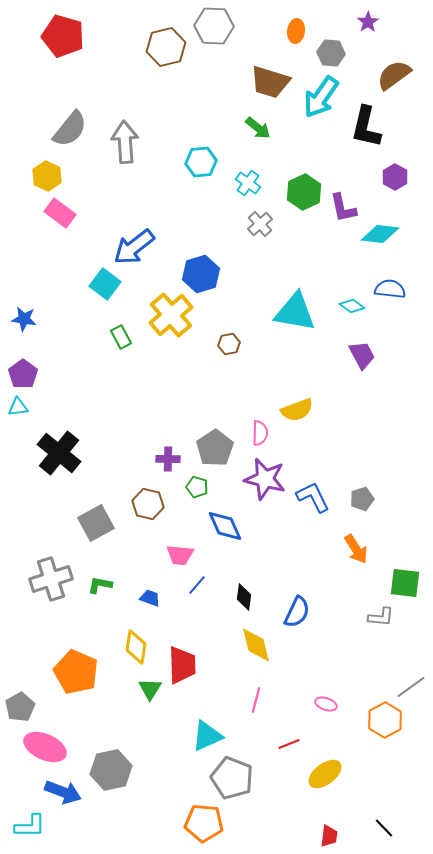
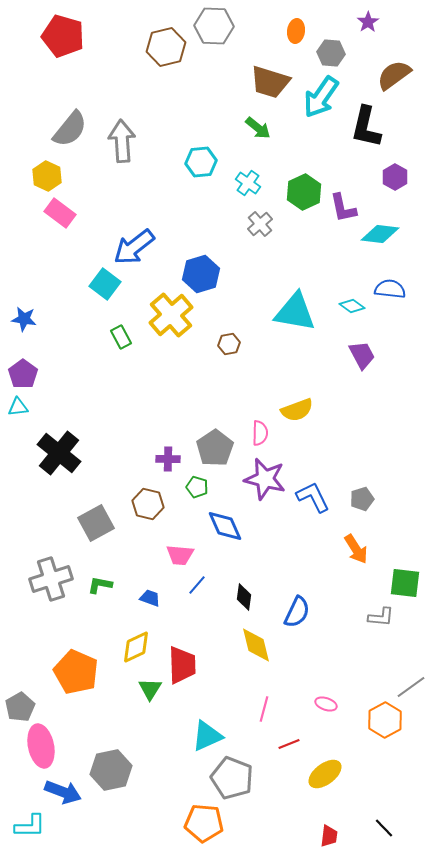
gray arrow at (125, 142): moved 3 px left, 1 px up
yellow diamond at (136, 647): rotated 56 degrees clockwise
pink line at (256, 700): moved 8 px right, 9 px down
pink ellipse at (45, 747): moved 4 px left, 1 px up; rotated 54 degrees clockwise
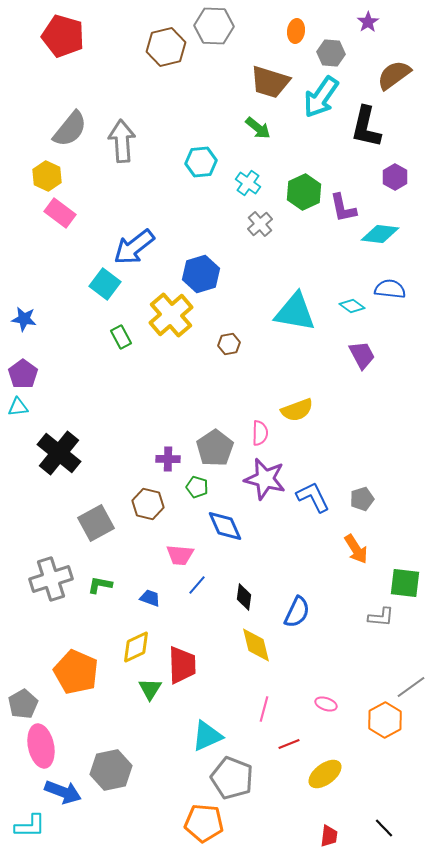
gray pentagon at (20, 707): moved 3 px right, 3 px up
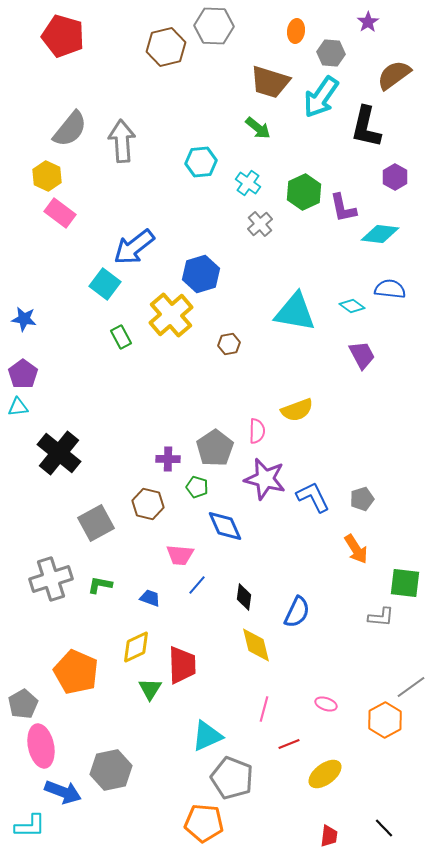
pink semicircle at (260, 433): moved 3 px left, 2 px up
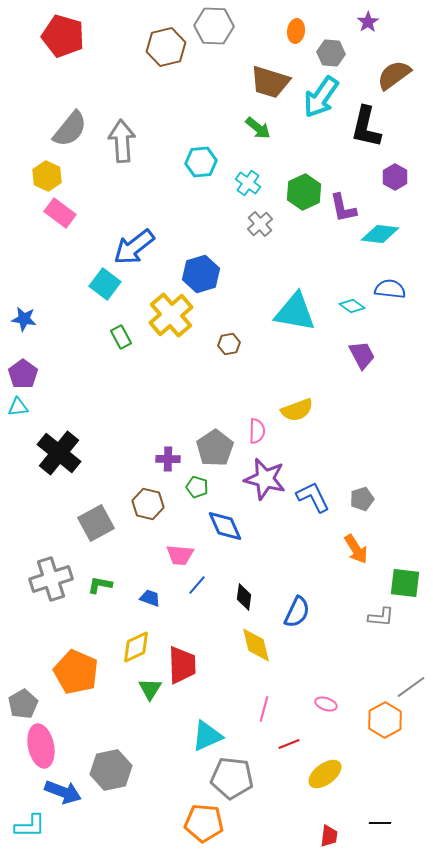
gray pentagon at (232, 778): rotated 15 degrees counterclockwise
black line at (384, 828): moved 4 px left, 5 px up; rotated 45 degrees counterclockwise
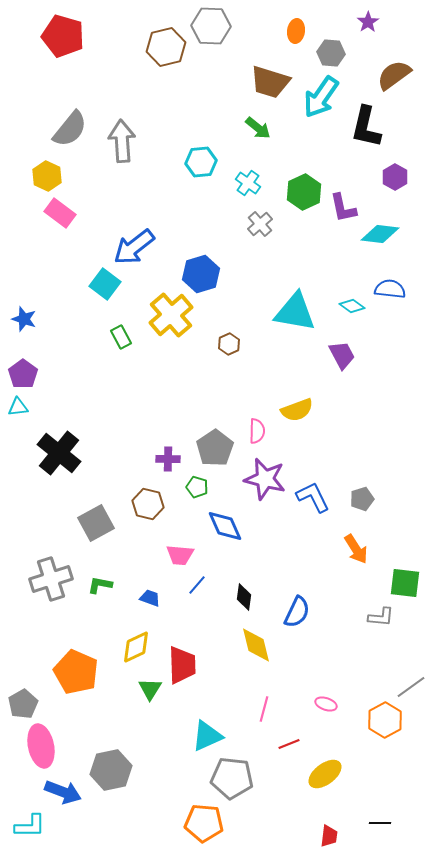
gray hexagon at (214, 26): moved 3 px left
blue star at (24, 319): rotated 10 degrees clockwise
brown hexagon at (229, 344): rotated 15 degrees counterclockwise
purple trapezoid at (362, 355): moved 20 px left
